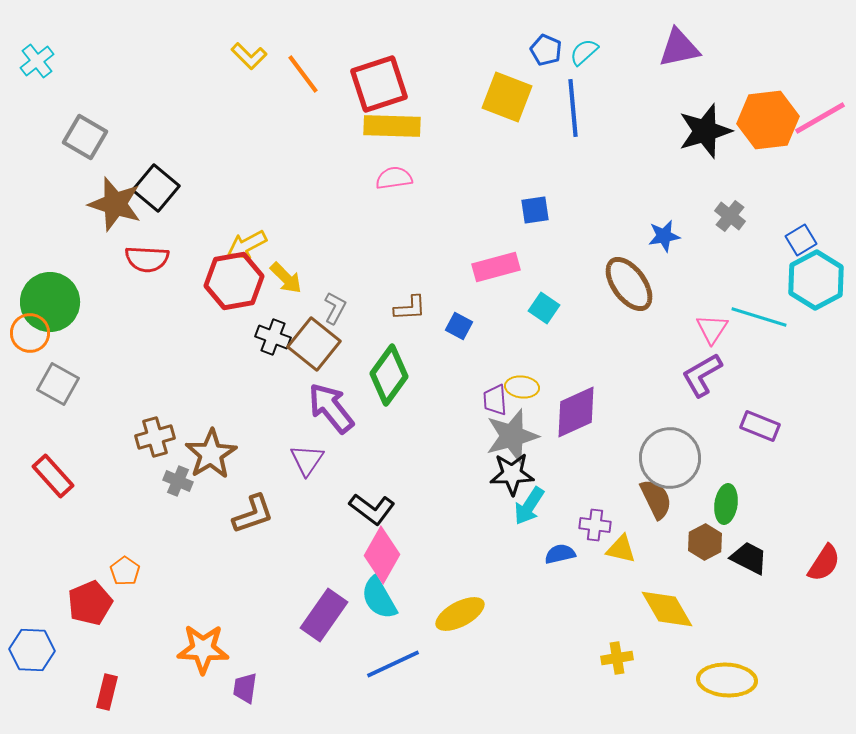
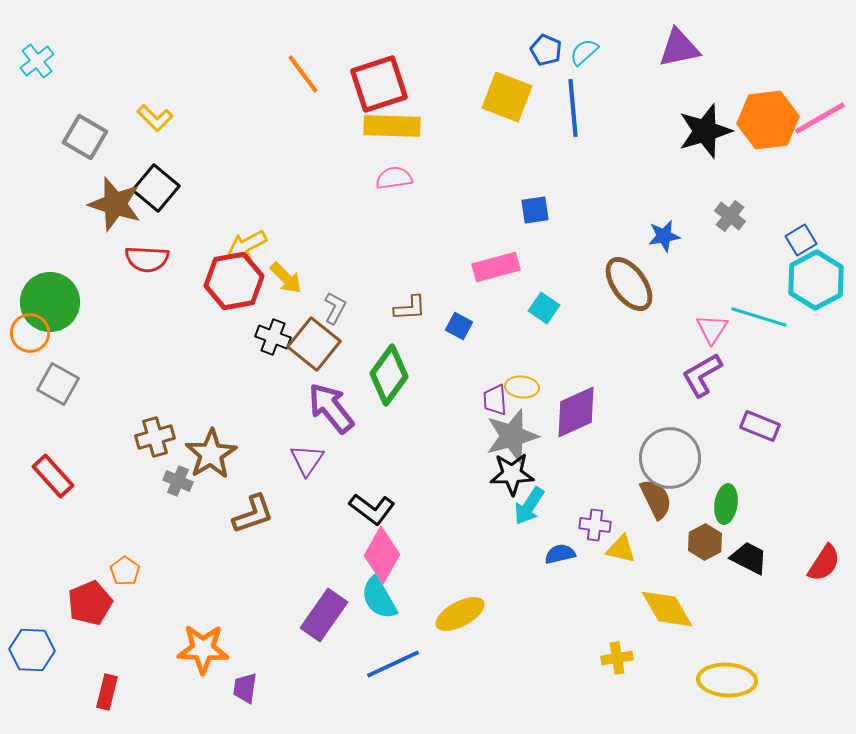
yellow L-shape at (249, 56): moved 94 px left, 62 px down
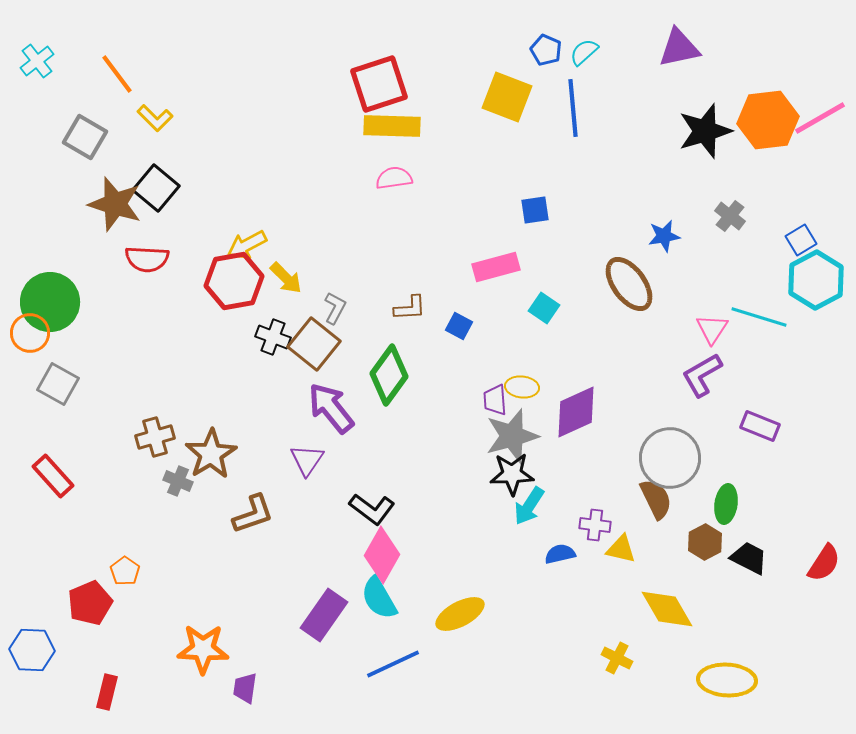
orange line at (303, 74): moved 186 px left
yellow cross at (617, 658): rotated 36 degrees clockwise
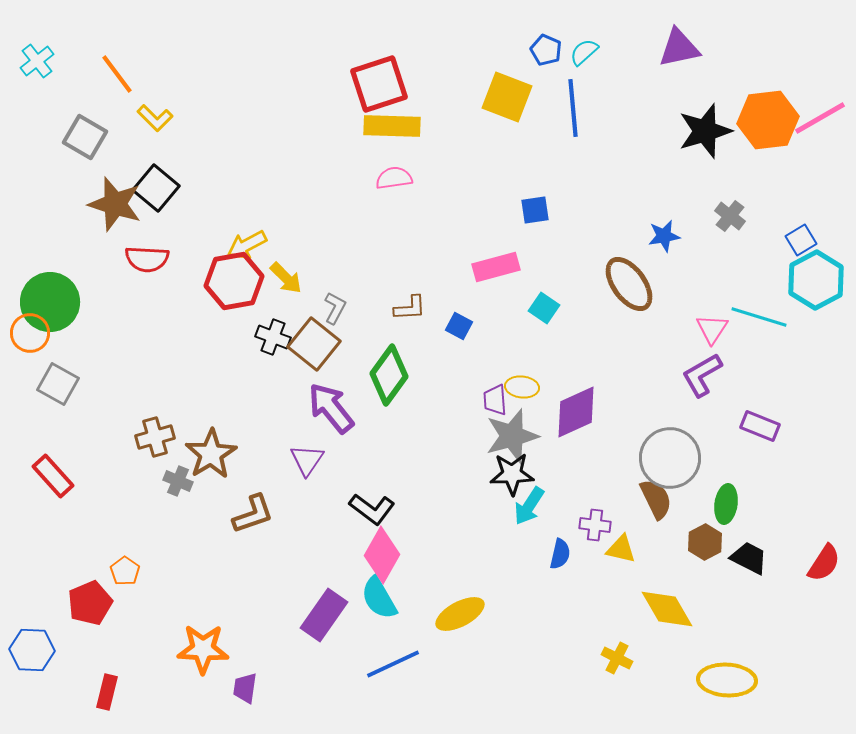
blue semicircle at (560, 554): rotated 116 degrees clockwise
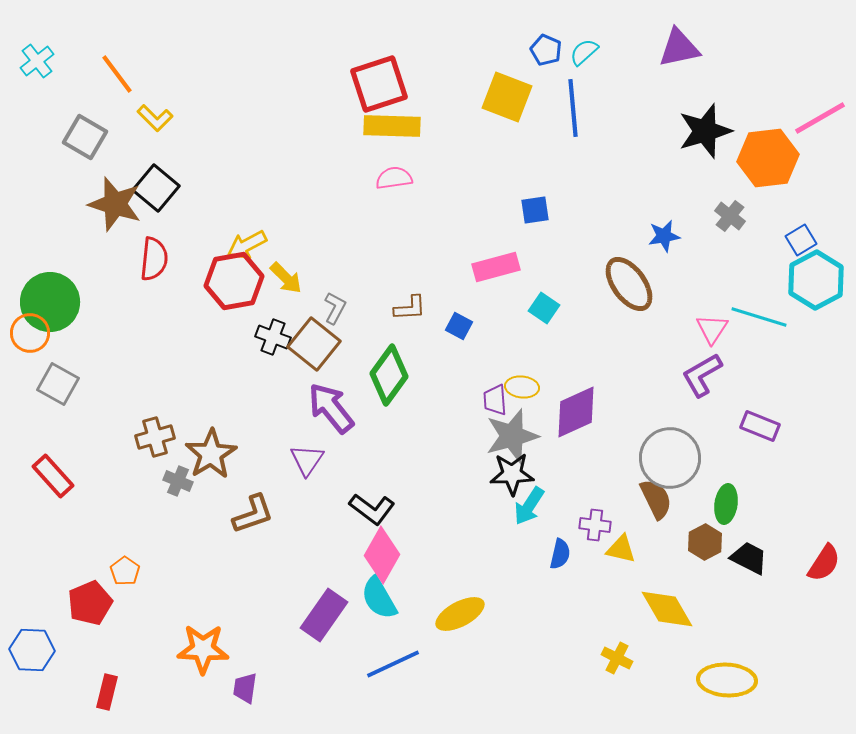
orange hexagon at (768, 120): moved 38 px down
red semicircle at (147, 259): moved 7 px right; rotated 87 degrees counterclockwise
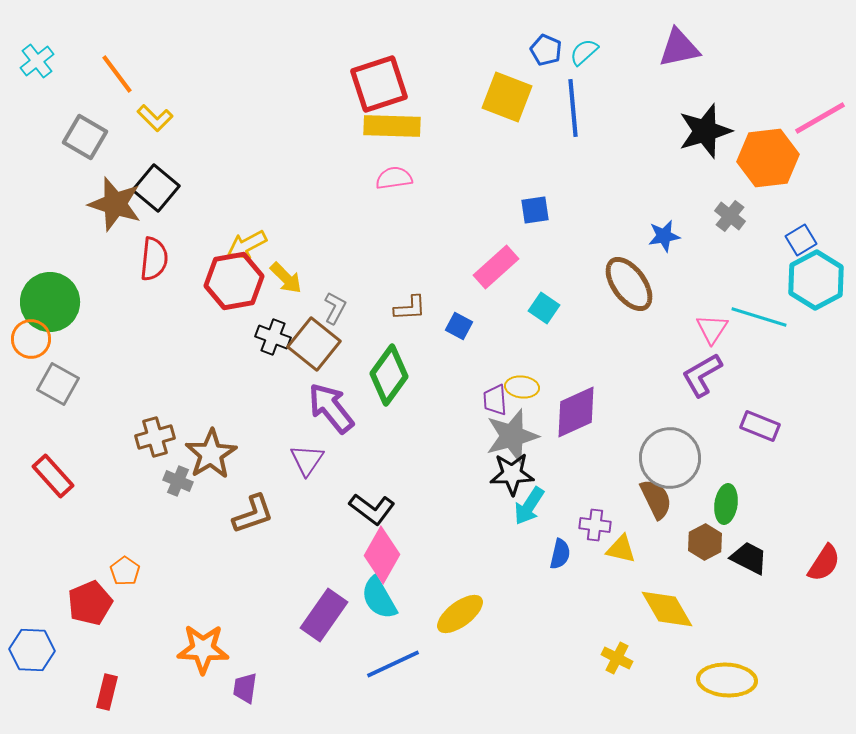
pink rectangle at (496, 267): rotated 27 degrees counterclockwise
orange circle at (30, 333): moved 1 px right, 6 px down
yellow ellipse at (460, 614): rotated 9 degrees counterclockwise
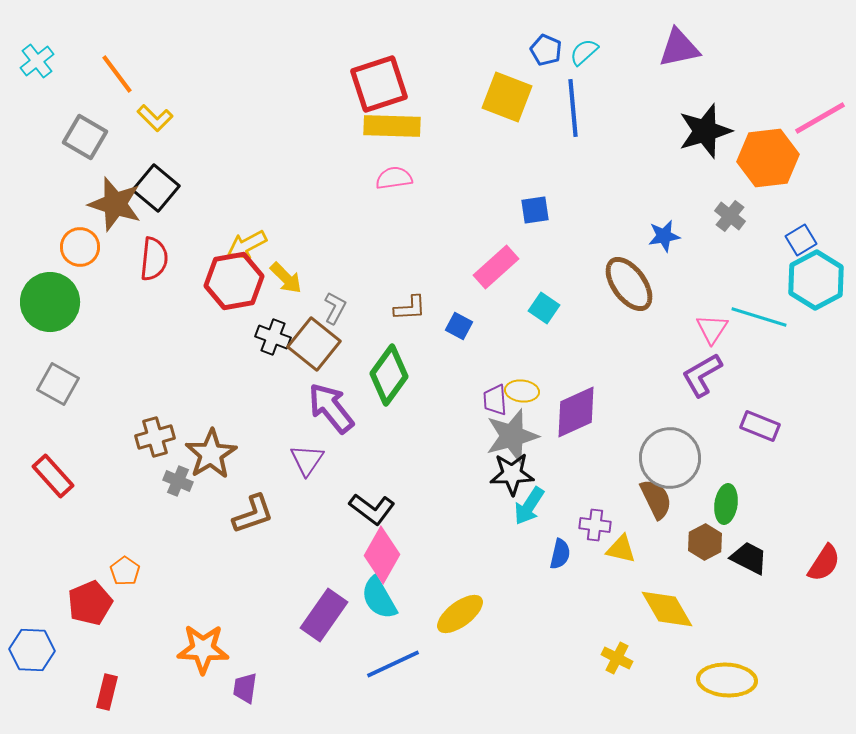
orange circle at (31, 339): moved 49 px right, 92 px up
yellow ellipse at (522, 387): moved 4 px down
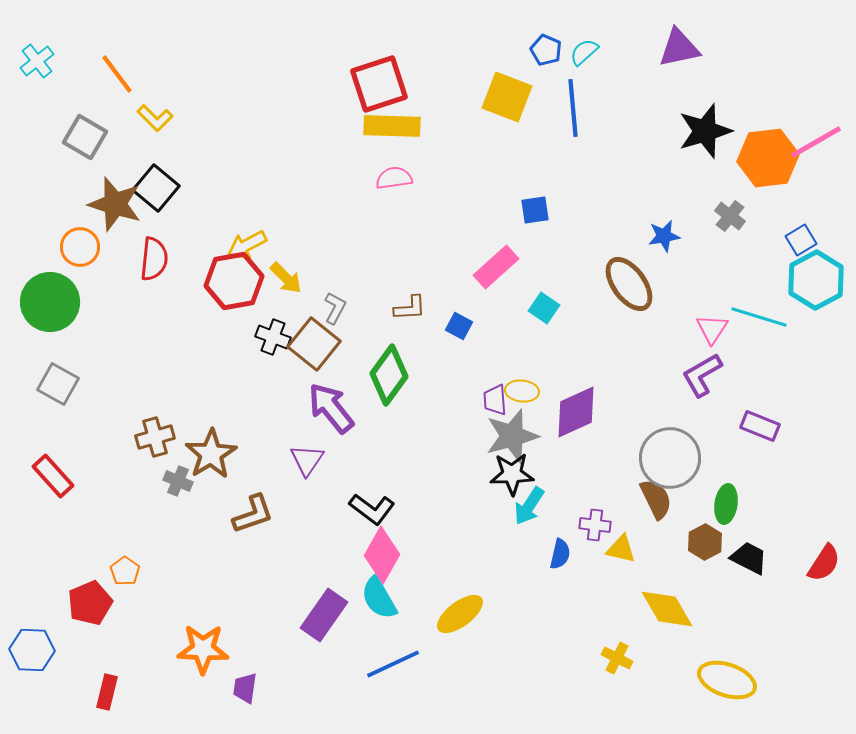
pink line at (820, 118): moved 4 px left, 24 px down
yellow ellipse at (727, 680): rotated 16 degrees clockwise
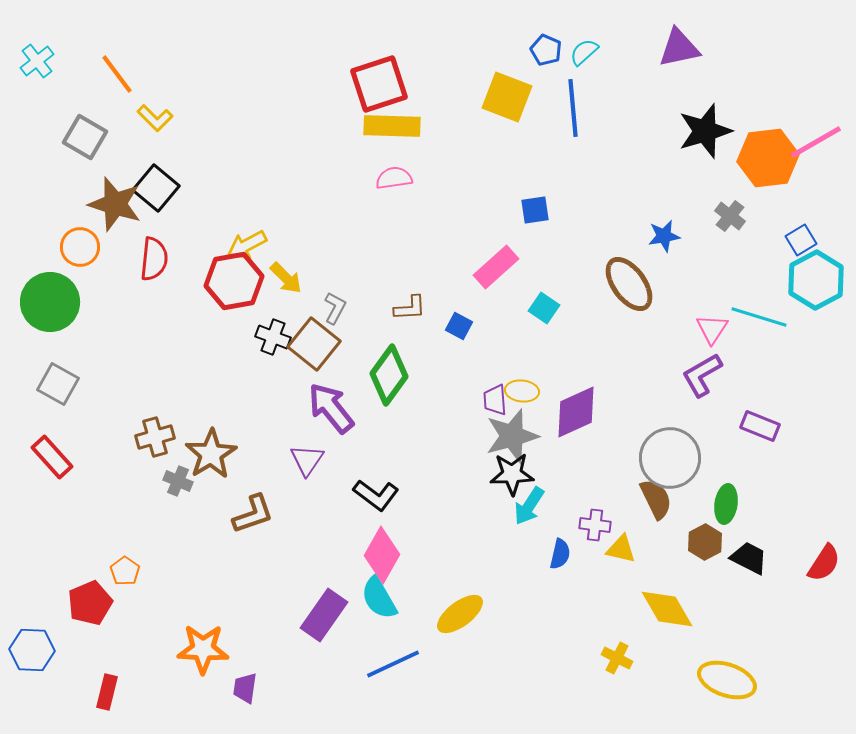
red rectangle at (53, 476): moved 1 px left, 19 px up
black L-shape at (372, 509): moved 4 px right, 14 px up
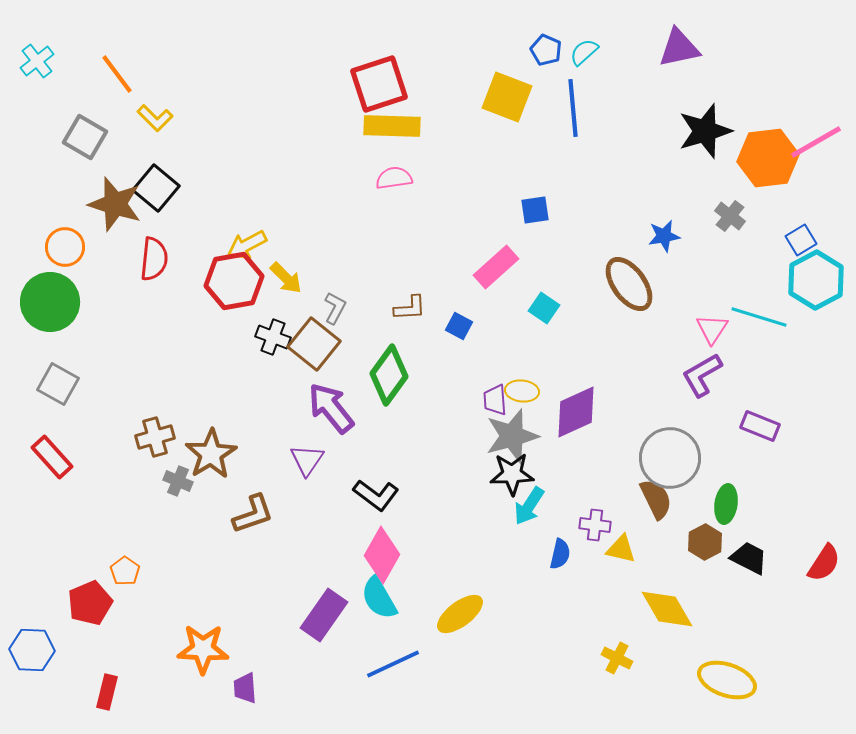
orange circle at (80, 247): moved 15 px left
purple trapezoid at (245, 688): rotated 12 degrees counterclockwise
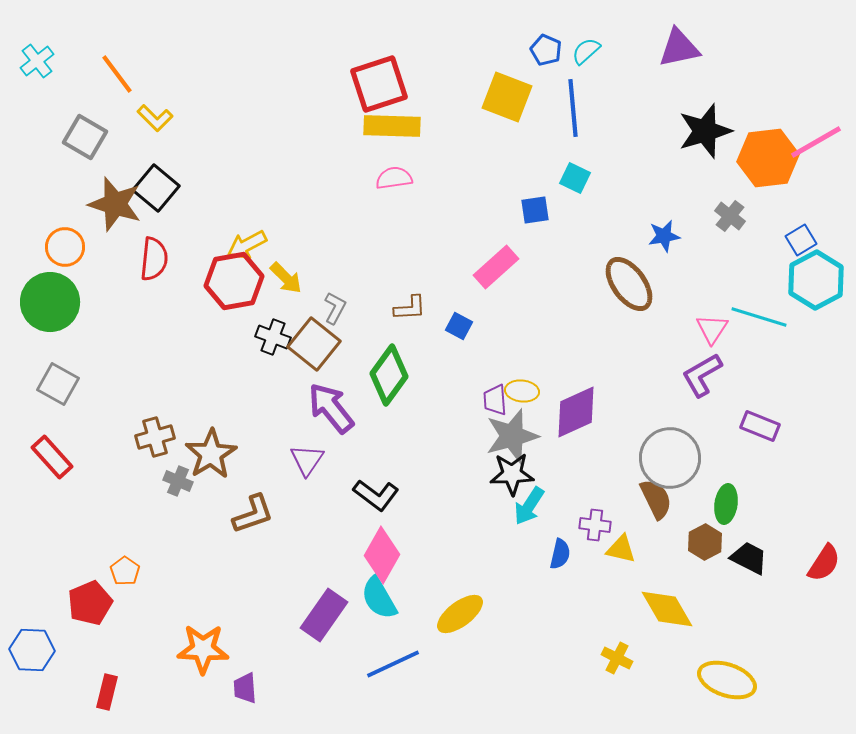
cyan semicircle at (584, 52): moved 2 px right, 1 px up
cyan square at (544, 308): moved 31 px right, 130 px up; rotated 8 degrees counterclockwise
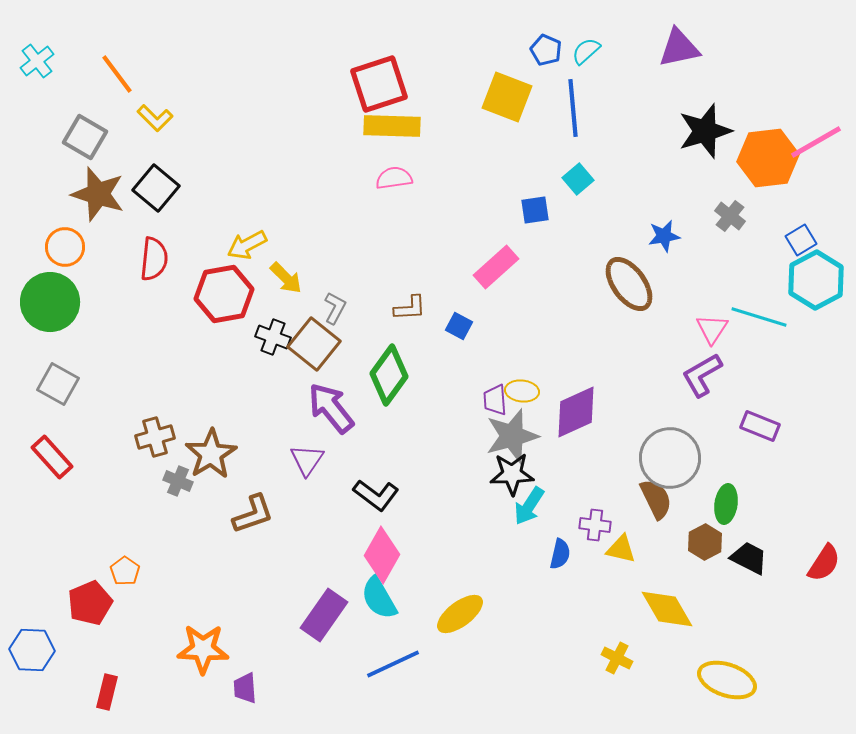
cyan square at (575, 178): moved 3 px right, 1 px down; rotated 24 degrees clockwise
brown star at (115, 204): moved 17 px left, 10 px up
red hexagon at (234, 281): moved 10 px left, 13 px down
